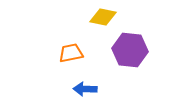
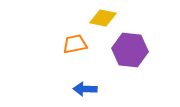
yellow diamond: moved 1 px down
orange trapezoid: moved 4 px right, 9 px up
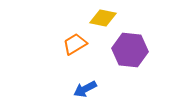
orange trapezoid: rotated 20 degrees counterclockwise
blue arrow: rotated 30 degrees counterclockwise
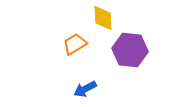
yellow diamond: rotated 76 degrees clockwise
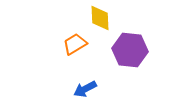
yellow diamond: moved 3 px left
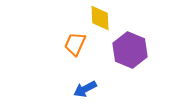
orange trapezoid: rotated 35 degrees counterclockwise
purple hexagon: rotated 16 degrees clockwise
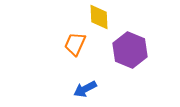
yellow diamond: moved 1 px left, 1 px up
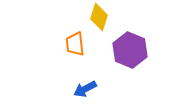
yellow diamond: rotated 20 degrees clockwise
orange trapezoid: rotated 30 degrees counterclockwise
